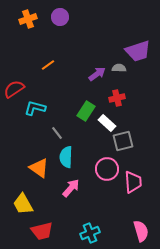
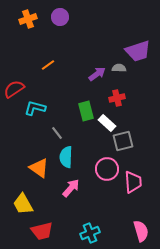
green rectangle: rotated 48 degrees counterclockwise
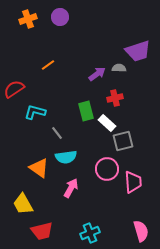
red cross: moved 2 px left
cyan L-shape: moved 4 px down
cyan semicircle: rotated 100 degrees counterclockwise
pink arrow: rotated 12 degrees counterclockwise
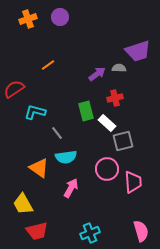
red trapezoid: moved 5 px left
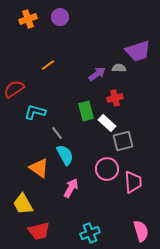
cyan semicircle: moved 1 px left, 2 px up; rotated 110 degrees counterclockwise
red trapezoid: moved 2 px right
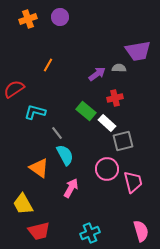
purple trapezoid: rotated 8 degrees clockwise
orange line: rotated 24 degrees counterclockwise
green rectangle: rotated 36 degrees counterclockwise
pink trapezoid: rotated 10 degrees counterclockwise
